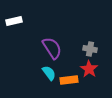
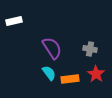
red star: moved 7 px right, 5 px down
orange rectangle: moved 1 px right, 1 px up
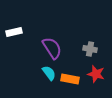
white rectangle: moved 11 px down
red star: rotated 18 degrees counterclockwise
orange rectangle: rotated 18 degrees clockwise
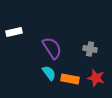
red star: moved 4 px down
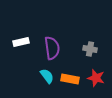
white rectangle: moved 7 px right, 10 px down
purple semicircle: rotated 25 degrees clockwise
cyan semicircle: moved 2 px left, 3 px down
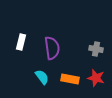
white rectangle: rotated 63 degrees counterclockwise
gray cross: moved 6 px right
cyan semicircle: moved 5 px left, 1 px down
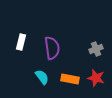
gray cross: rotated 32 degrees counterclockwise
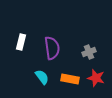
gray cross: moved 7 px left, 3 px down
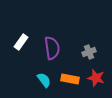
white rectangle: rotated 21 degrees clockwise
cyan semicircle: moved 2 px right, 3 px down
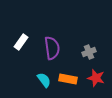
orange rectangle: moved 2 px left
